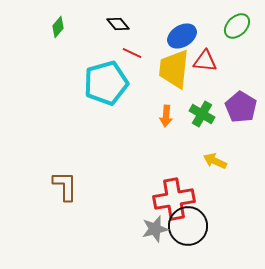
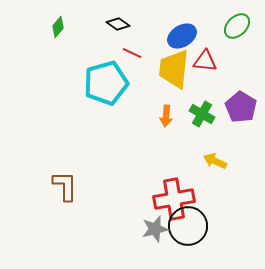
black diamond: rotated 15 degrees counterclockwise
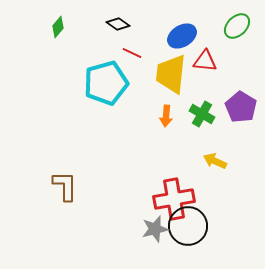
yellow trapezoid: moved 3 px left, 5 px down
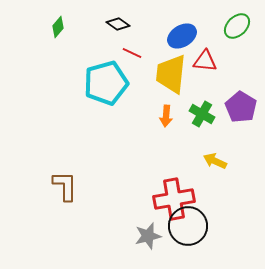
gray star: moved 7 px left, 7 px down
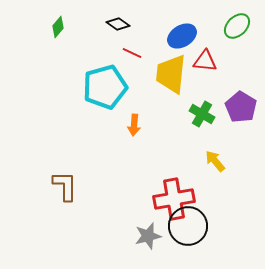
cyan pentagon: moved 1 px left, 4 px down
orange arrow: moved 32 px left, 9 px down
yellow arrow: rotated 25 degrees clockwise
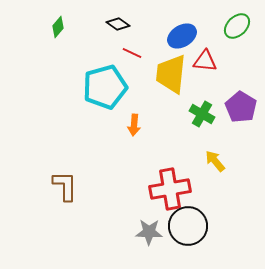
red cross: moved 4 px left, 10 px up
gray star: moved 1 px right, 4 px up; rotated 16 degrees clockwise
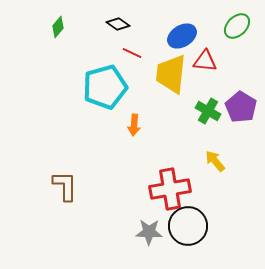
green cross: moved 6 px right, 3 px up
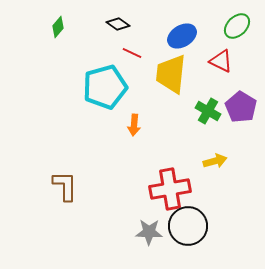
red triangle: moved 16 px right; rotated 20 degrees clockwise
yellow arrow: rotated 115 degrees clockwise
